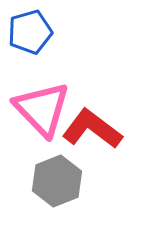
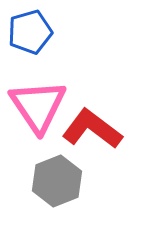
pink triangle: moved 4 px left, 3 px up; rotated 10 degrees clockwise
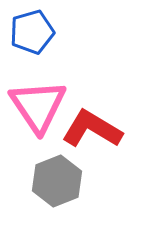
blue pentagon: moved 2 px right
red L-shape: rotated 6 degrees counterclockwise
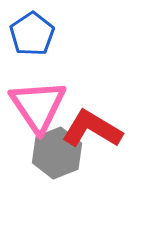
blue pentagon: moved 2 px down; rotated 18 degrees counterclockwise
gray hexagon: moved 28 px up
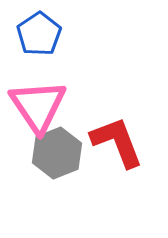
blue pentagon: moved 7 px right
red L-shape: moved 25 px right, 13 px down; rotated 38 degrees clockwise
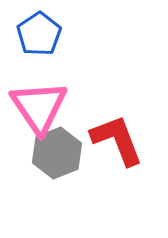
pink triangle: moved 1 px right, 1 px down
red L-shape: moved 2 px up
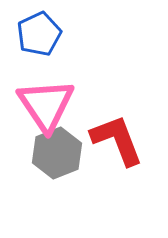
blue pentagon: rotated 9 degrees clockwise
pink triangle: moved 7 px right, 2 px up
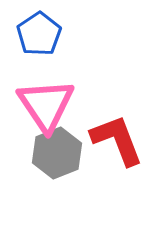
blue pentagon: rotated 9 degrees counterclockwise
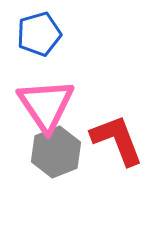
blue pentagon: rotated 18 degrees clockwise
gray hexagon: moved 1 px left, 1 px up
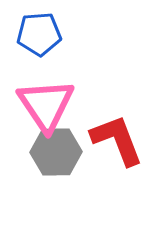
blue pentagon: rotated 12 degrees clockwise
gray hexagon: rotated 21 degrees clockwise
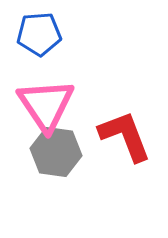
red L-shape: moved 8 px right, 4 px up
gray hexagon: rotated 9 degrees clockwise
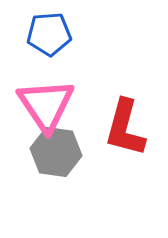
blue pentagon: moved 10 px right
red L-shape: moved 8 px up; rotated 144 degrees counterclockwise
